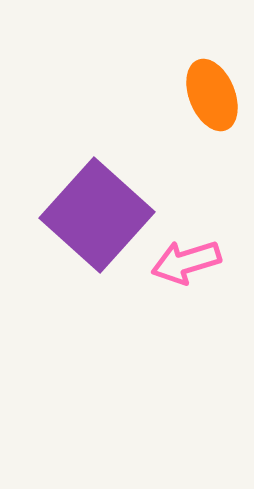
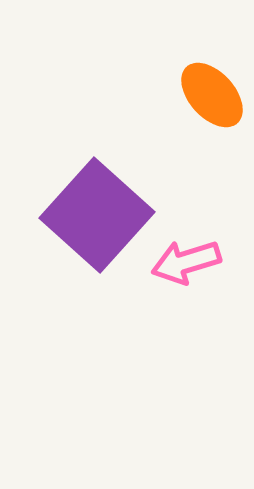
orange ellipse: rotated 20 degrees counterclockwise
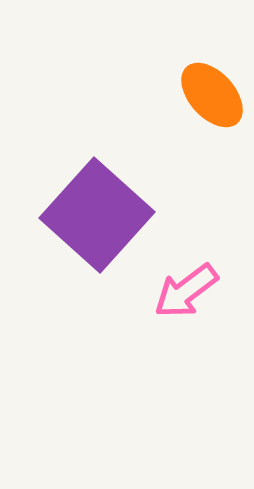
pink arrow: moved 29 px down; rotated 20 degrees counterclockwise
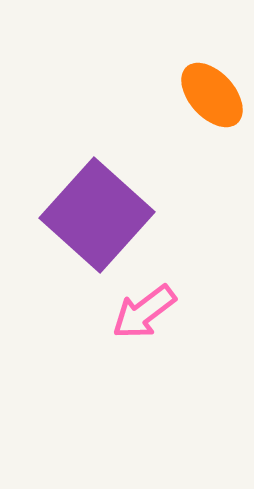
pink arrow: moved 42 px left, 21 px down
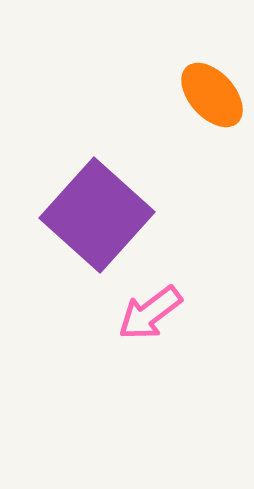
pink arrow: moved 6 px right, 1 px down
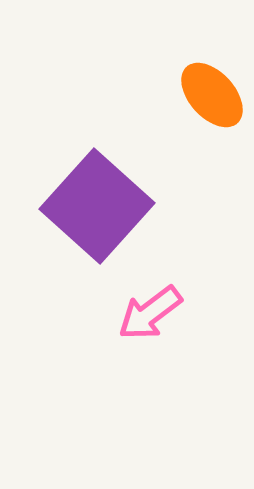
purple square: moved 9 px up
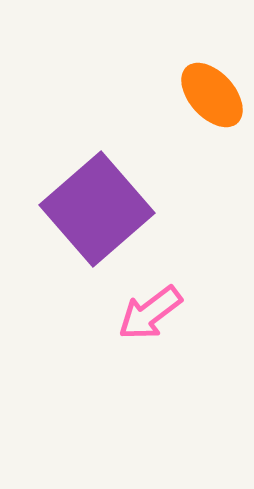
purple square: moved 3 px down; rotated 7 degrees clockwise
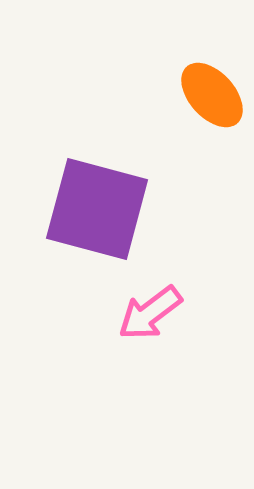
purple square: rotated 34 degrees counterclockwise
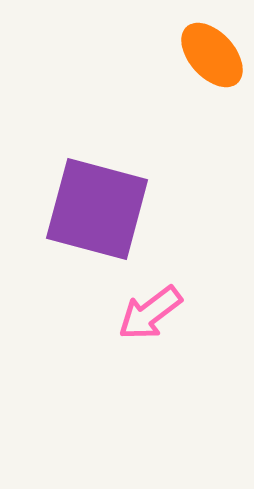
orange ellipse: moved 40 px up
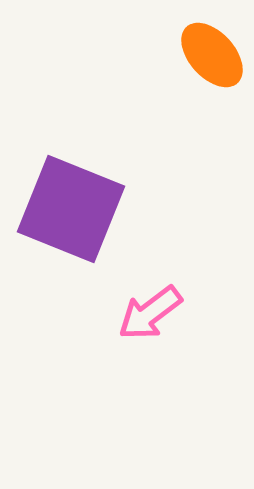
purple square: moved 26 px left; rotated 7 degrees clockwise
